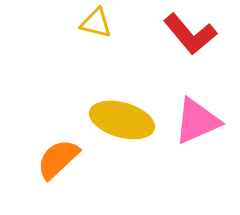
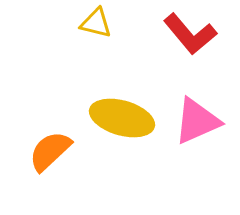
yellow ellipse: moved 2 px up
orange semicircle: moved 8 px left, 8 px up
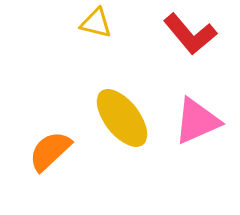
yellow ellipse: rotated 36 degrees clockwise
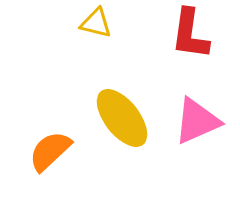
red L-shape: rotated 48 degrees clockwise
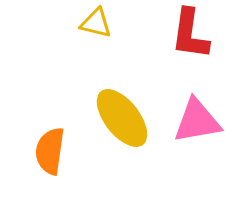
pink triangle: rotated 14 degrees clockwise
orange semicircle: rotated 39 degrees counterclockwise
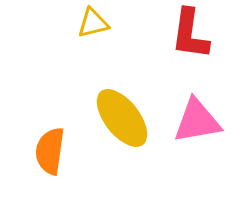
yellow triangle: moved 3 px left; rotated 28 degrees counterclockwise
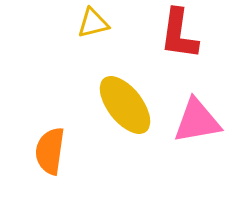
red L-shape: moved 11 px left
yellow ellipse: moved 3 px right, 13 px up
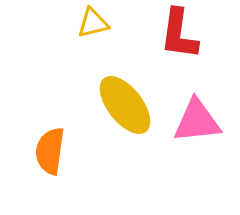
pink triangle: rotated 4 degrees clockwise
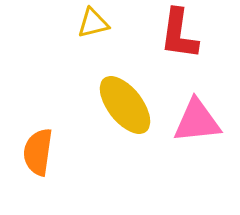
orange semicircle: moved 12 px left, 1 px down
